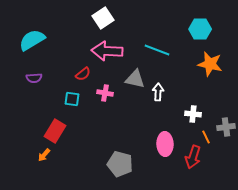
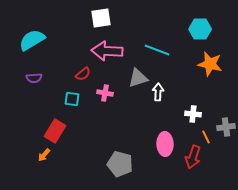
white square: moved 2 px left; rotated 25 degrees clockwise
gray triangle: moved 3 px right, 1 px up; rotated 30 degrees counterclockwise
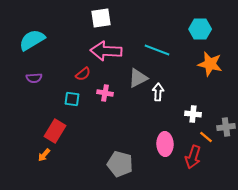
pink arrow: moved 1 px left
gray triangle: rotated 10 degrees counterclockwise
orange line: rotated 24 degrees counterclockwise
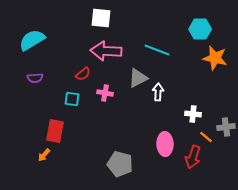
white square: rotated 15 degrees clockwise
orange star: moved 5 px right, 6 px up
purple semicircle: moved 1 px right
red rectangle: rotated 20 degrees counterclockwise
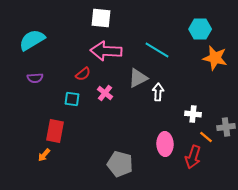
cyan line: rotated 10 degrees clockwise
pink cross: rotated 28 degrees clockwise
